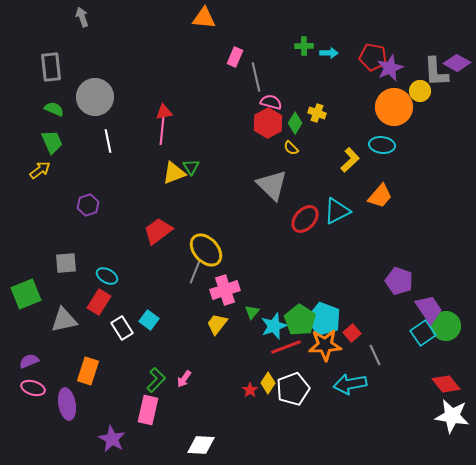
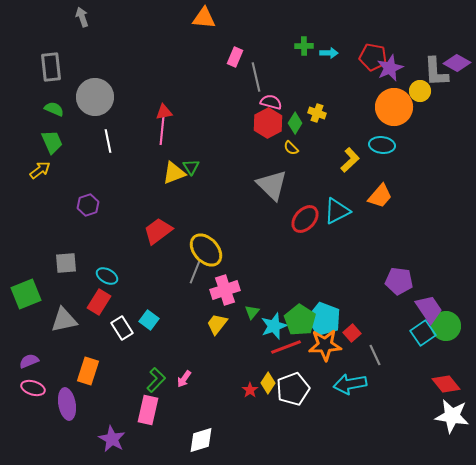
purple pentagon at (399, 281): rotated 12 degrees counterclockwise
white diamond at (201, 445): moved 5 px up; rotated 20 degrees counterclockwise
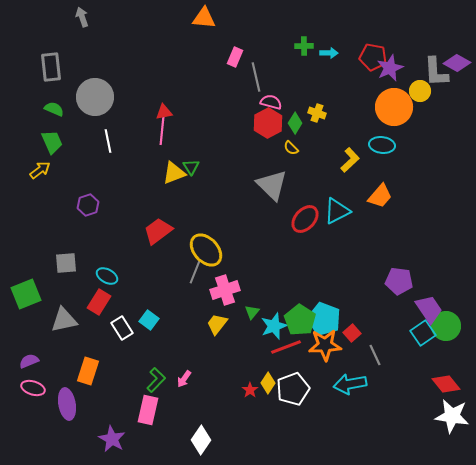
white diamond at (201, 440): rotated 40 degrees counterclockwise
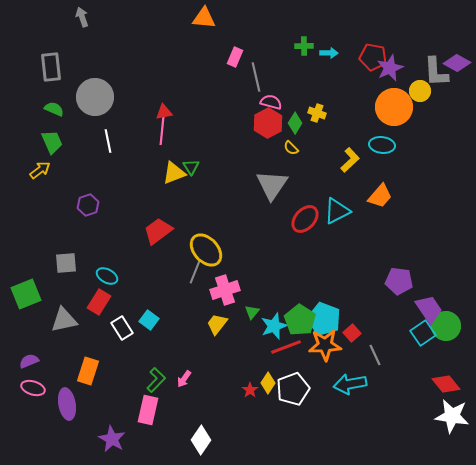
gray triangle at (272, 185): rotated 20 degrees clockwise
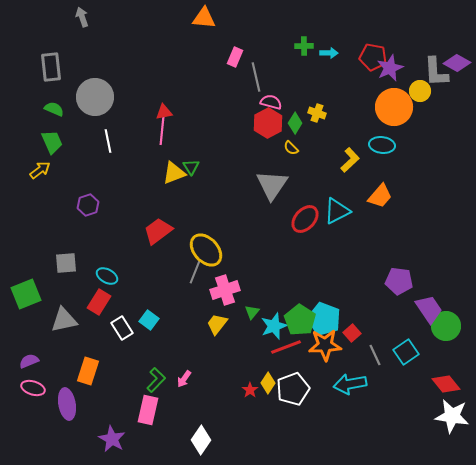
cyan square at (423, 333): moved 17 px left, 19 px down
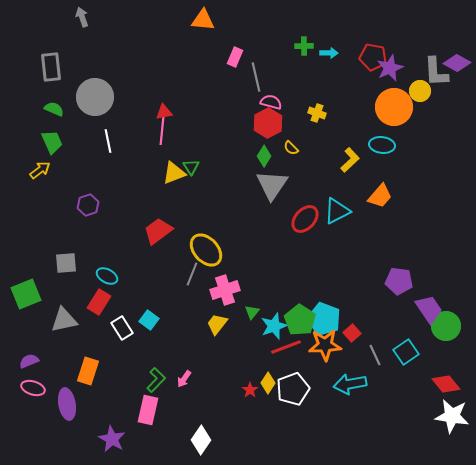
orange triangle at (204, 18): moved 1 px left, 2 px down
green diamond at (295, 123): moved 31 px left, 33 px down
gray line at (195, 272): moved 3 px left, 2 px down
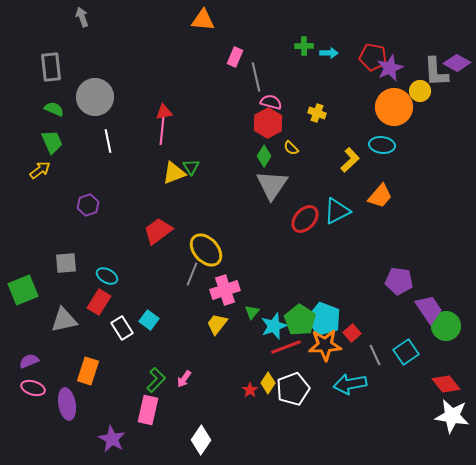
green square at (26, 294): moved 3 px left, 4 px up
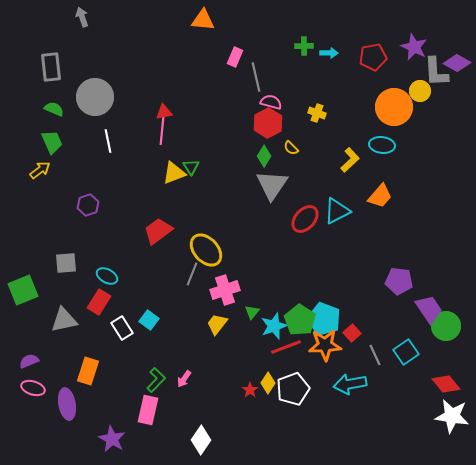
red pentagon at (373, 57): rotated 20 degrees counterclockwise
purple star at (390, 68): moved 24 px right, 21 px up; rotated 24 degrees counterclockwise
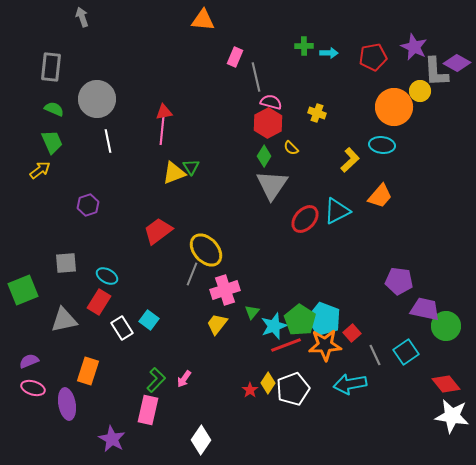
gray rectangle at (51, 67): rotated 12 degrees clockwise
gray circle at (95, 97): moved 2 px right, 2 px down
purple trapezoid at (429, 309): moved 4 px left; rotated 44 degrees counterclockwise
red line at (286, 347): moved 2 px up
